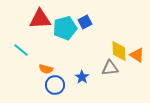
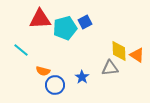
orange semicircle: moved 3 px left, 2 px down
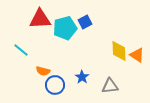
gray triangle: moved 18 px down
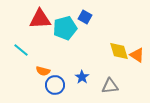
blue square: moved 5 px up; rotated 32 degrees counterclockwise
yellow diamond: rotated 15 degrees counterclockwise
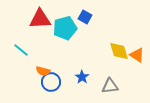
blue circle: moved 4 px left, 3 px up
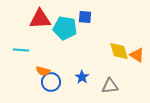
blue square: rotated 24 degrees counterclockwise
cyan pentagon: rotated 25 degrees clockwise
cyan line: rotated 35 degrees counterclockwise
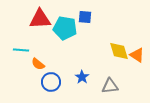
orange semicircle: moved 5 px left, 7 px up; rotated 24 degrees clockwise
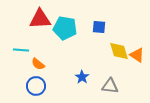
blue square: moved 14 px right, 10 px down
blue circle: moved 15 px left, 4 px down
gray triangle: rotated 12 degrees clockwise
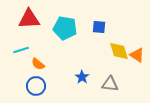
red triangle: moved 11 px left
cyan line: rotated 21 degrees counterclockwise
gray triangle: moved 2 px up
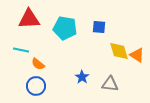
cyan line: rotated 28 degrees clockwise
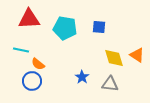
yellow diamond: moved 5 px left, 7 px down
blue circle: moved 4 px left, 5 px up
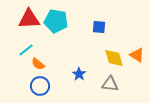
cyan pentagon: moved 9 px left, 7 px up
cyan line: moved 5 px right; rotated 49 degrees counterclockwise
blue star: moved 3 px left, 3 px up
blue circle: moved 8 px right, 5 px down
